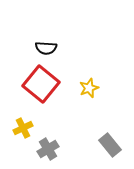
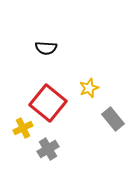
red square: moved 7 px right, 19 px down
gray rectangle: moved 3 px right, 26 px up
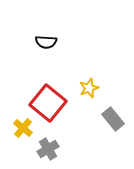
black semicircle: moved 6 px up
yellow cross: rotated 24 degrees counterclockwise
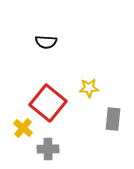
yellow star: rotated 18 degrees clockwise
gray rectangle: rotated 45 degrees clockwise
gray cross: rotated 30 degrees clockwise
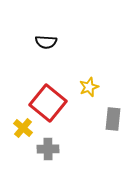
yellow star: moved 1 px up; rotated 18 degrees counterclockwise
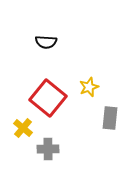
red square: moved 5 px up
gray rectangle: moved 3 px left, 1 px up
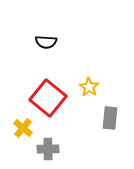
yellow star: rotated 18 degrees counterclockwise
